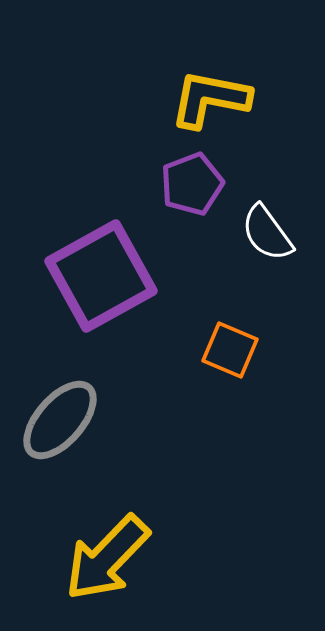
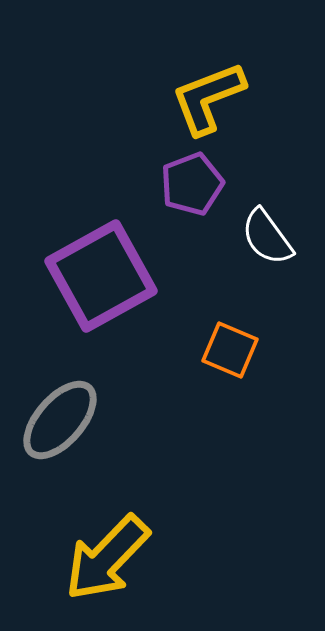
yellow L-shape: moved 2 px left, 1 px up; rotated 32 degrees counterclockwise
white semicircle: moved 4 px down
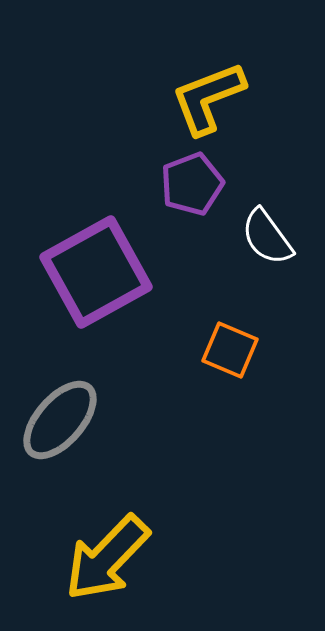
purple square: moved 5 px left, 4 px up
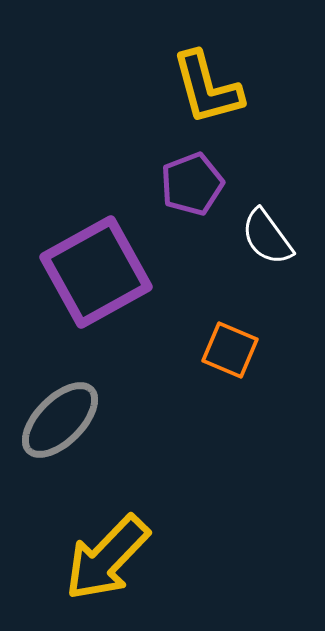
yellow L-shape: moved 1 px left, 10 px up; rotated 84 degrees counterclockwise
gray ellipse: rotated 4 degrees clockwise
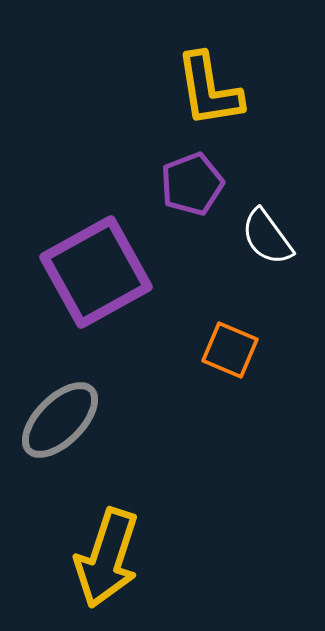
yellow L-shape: moved 2 px right, 2 px down; rotated 6 degrees clockwise
yellow arrow: rotated 26 degrees counterclockwise
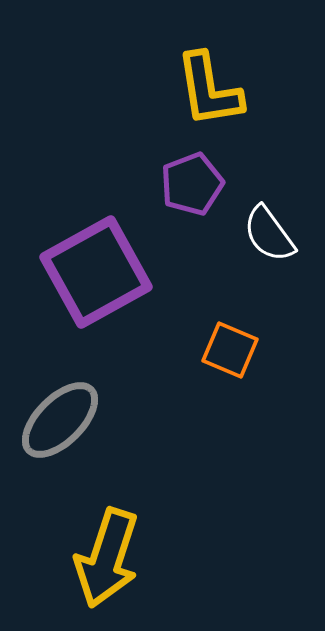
white semicircle: moved 2 px right, 3 px up
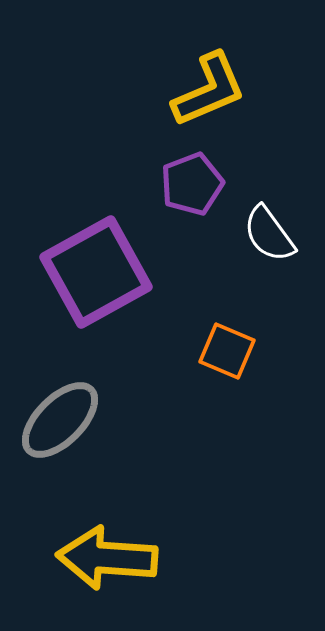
yellow L-shape: rotated 104 degrees counterclockwise
orange square: moved 3 px left, 1 px down
yellow arrow: rotated 76 degrees clockwise
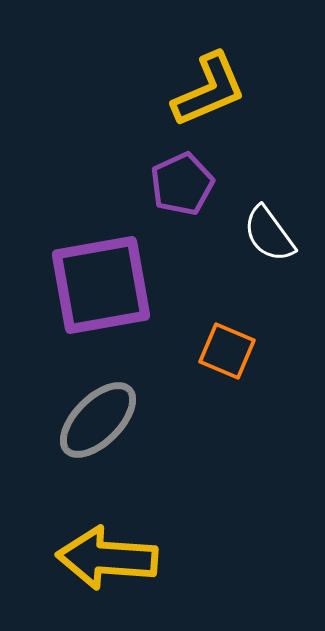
purple pentagon: moved 10 px left; rotated 4 degrees counterclockwise
purple square: moved 5 px right, 13 px down; rotated 19 degrees clockwise
gray ellipse: moved 38 px right
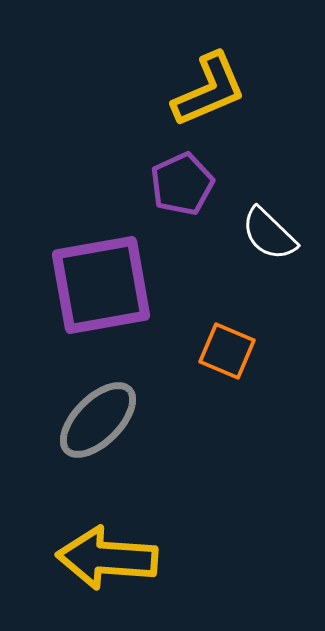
white semicircle: rotated 10 degrees counterclockwise
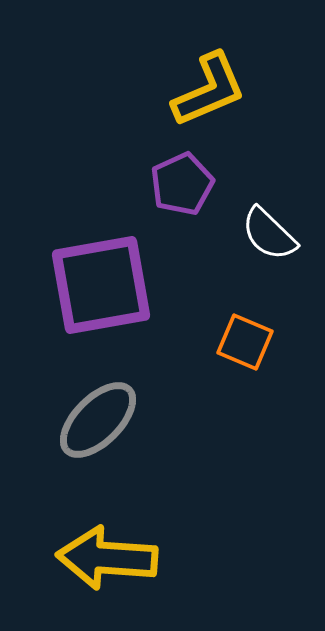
orange square: moved 18 px right, 9 px up
